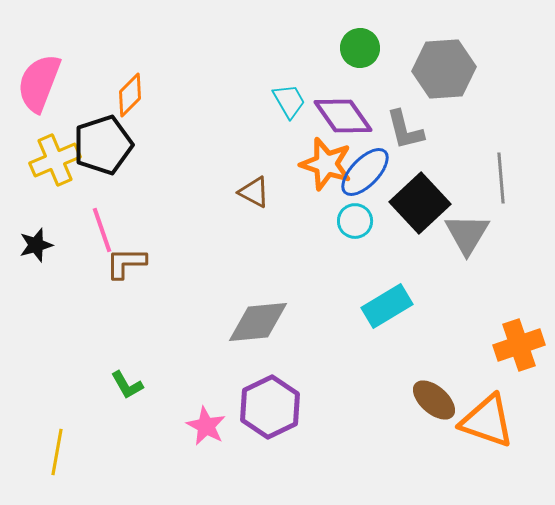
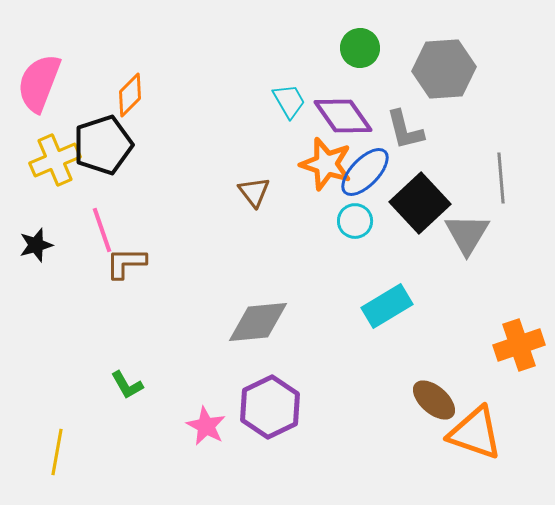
brown triangle: rotated 24 degrees clockwise
orange triangle: moved 12 px left, 12 px down
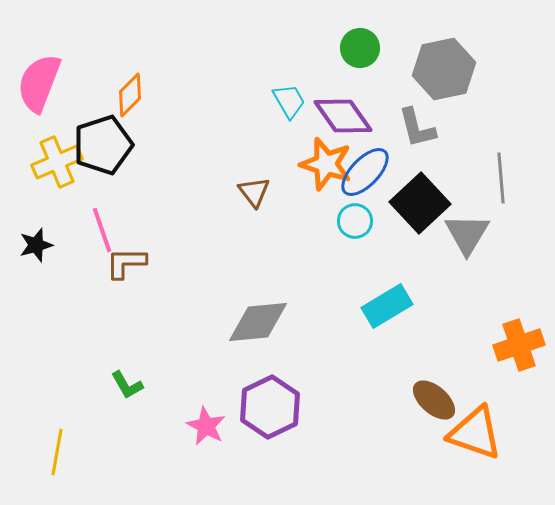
gray hexagon: rotated 8 degrees counterclockwise
gray L-shape: moved 12 px right, 2 px up
yellow cross: moved 2 px right, 2 px down
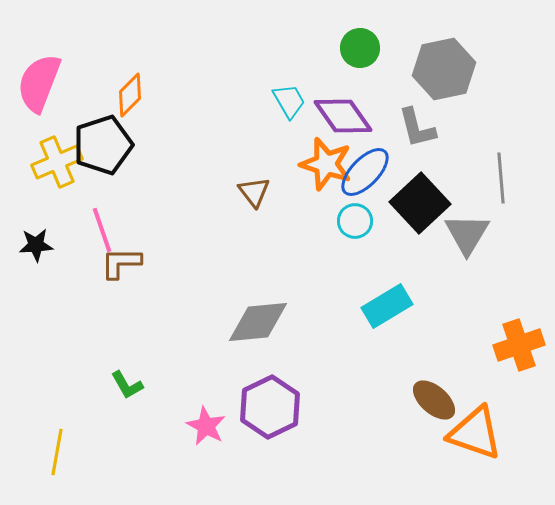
black star: rotated 12 degrees clockwise
brown L-shape: moved 5 px left
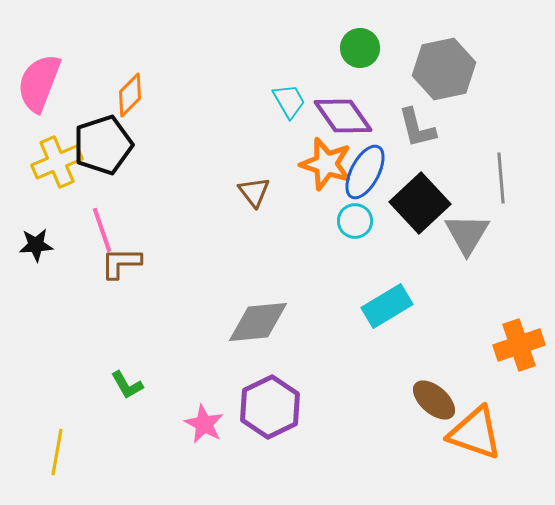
blue ellipse: rotated 16 degrees counterclockwise
pink star: moved 2 px left, 2 px up
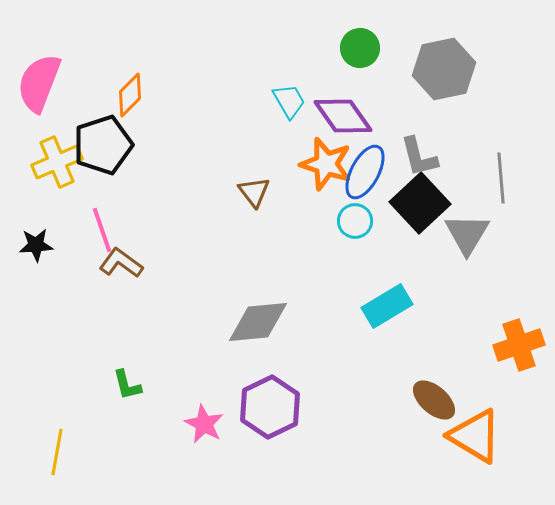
gray L-shape: moved 2 px right, 29 px down
brown L-shape: rotated 36 degrees clockwise
green L-shape: rotated 16 degrees clockwise
orange triangle: moved 3 px down; rotated 12 degrees clockwise
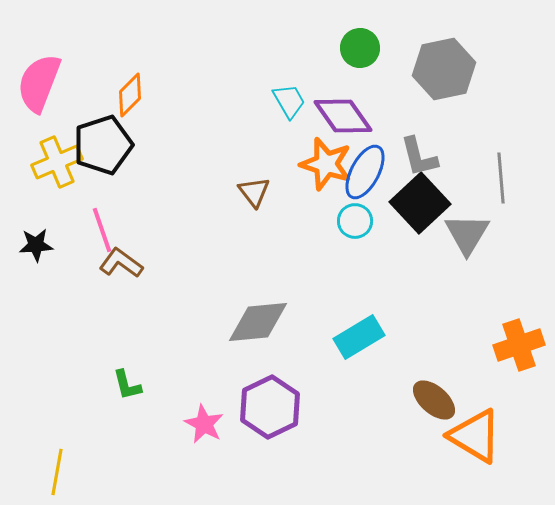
cyan rectangle: moved 28 px left, 31 px down
yellow line: moved 20 px down
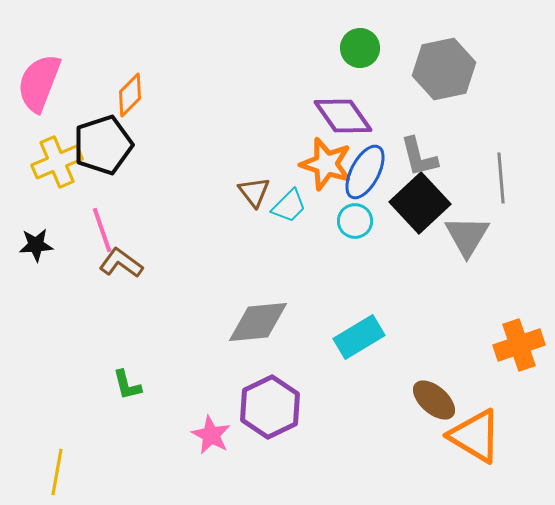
cyan trapezoid: moved 105 px down; rotated 75 degrees clockwise
gray triangle: moved 2 px down
pink star: moved 7 px right, 11 px down
